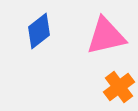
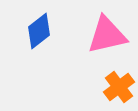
pink triangle: moved 1 px right, 1 px up
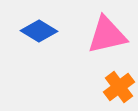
blue diamond: rotated 69 degrees clockwise
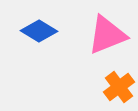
pink triangle: rotated 9 degrees counterclockwise
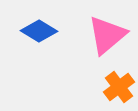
pink triangle: rotated 18 degrees counterclockwise
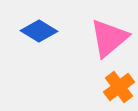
pink triangle: moved 2 px right, 3 px down
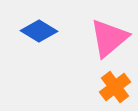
orange cross: moved 4 px left
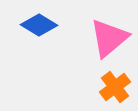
blue diamond: moved 6 px up
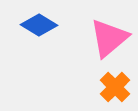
orange cross: rotated 8 degrees counterclockwise
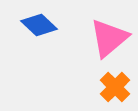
blue diamond: rotated 12 degrees clockwise
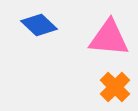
pink triangle: rotated 45 degrees clockwise
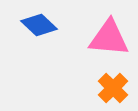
orange cross: moved 2 px left, 1 px down
